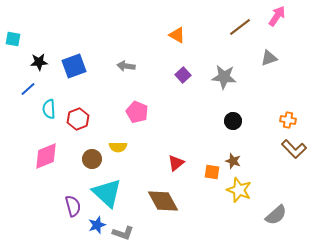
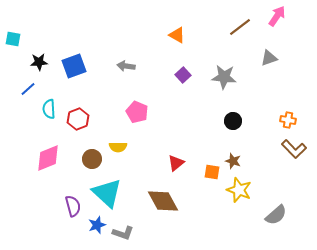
pink diamond: moved 2 px right, 2 px down
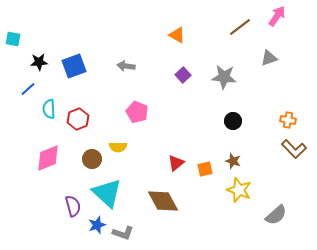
orange square: moved 7 px left, 3 px up; rotated 21 degrees counterclockwise
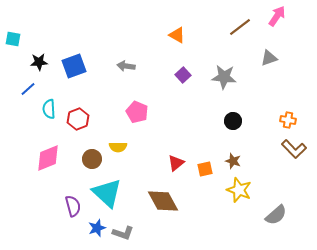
blue star: moved 3 px down
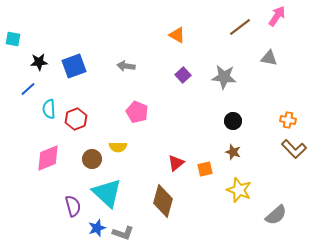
gray triangle: rotated 30 degrees clockwise
red hexagon: moved 2 px left
brown star: moved 9 px up
brown diamond: rotated 44 degrees clockwise
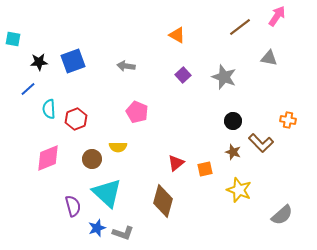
blue square: moved 1 px left, 5 px up
gray star: rotated 15 degrees clockwise
brown L-shape: moved 33 px left, 6 px up
gray semicircle: moved 6 px right
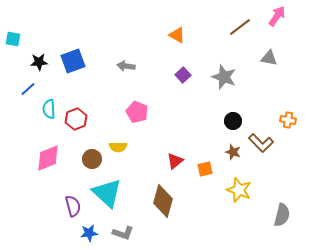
red triangle: moved 1 px left, 2 px up
gray semicircle: rotated 35 degrees counterclockwise
blue star: moved 8 px left, 5 px down; rotated 12 degrees clockwise
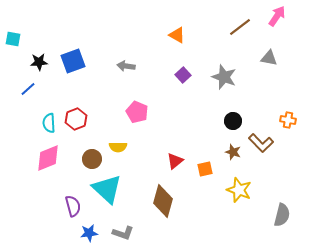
cyan semicircle: moved 14 px down
cyan triangle: moved 4 px up
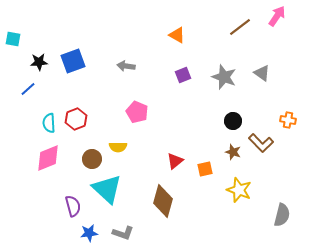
gray triangle: moved 7 px left, 15 px down; rotated 24 degrees clockwise
purple square: rotated 21 degrees clockwise
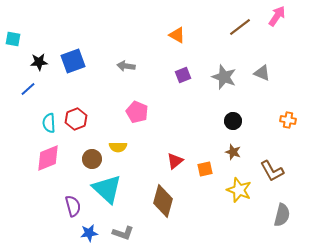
gray triangle: rotated 12 degrees counterclockwise
brown L-shape: moved 11 px right, 28 px down; rotated 15 degrees clockwise
